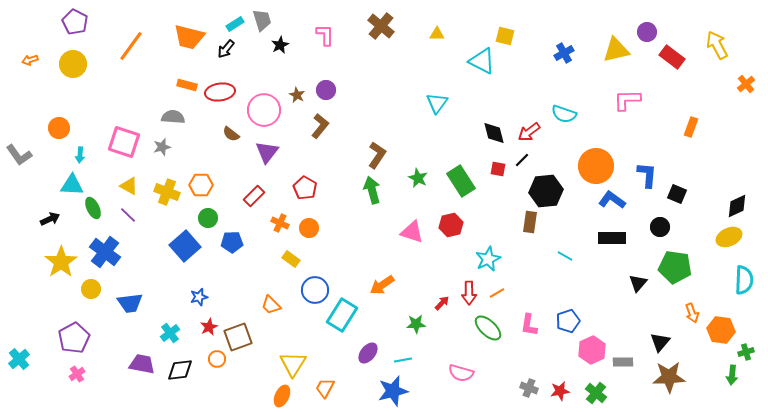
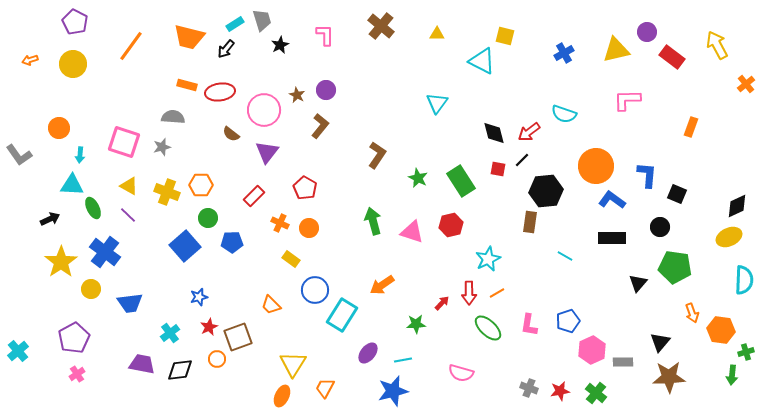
green arrow at (372, 190): moved 1 px right, 31 px down
cyan cross at (19, 359): moved 1 px left, 8 px up
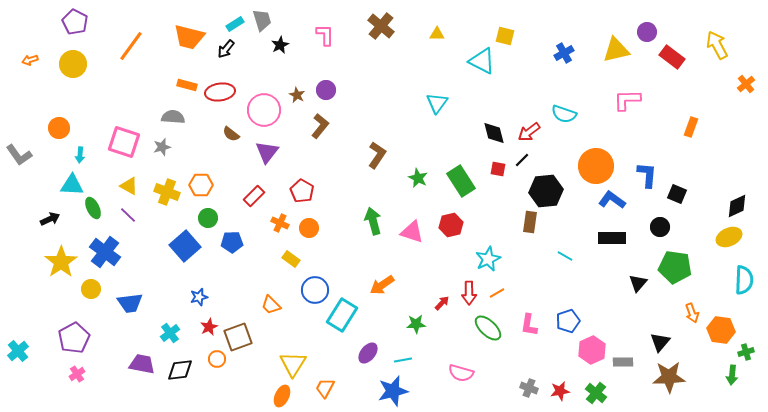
red pentagon at (305, 188): moved 3 px left, 3 px down
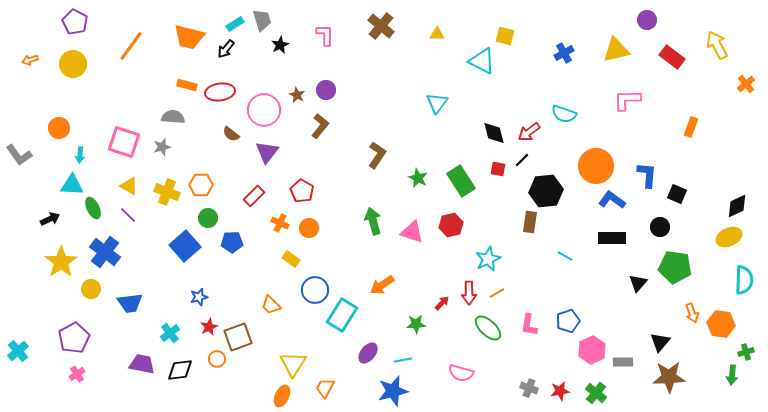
purple circle at (647, 32): moved 12 px up
orange hexagon at (721, 330): moved 6 px up
